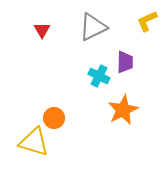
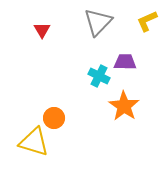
gray triangle: moved 5 px right, 5 px up; rotated 20 degrees counterclockwise
purple trapezoid: rotated 90 degrees counterclockwise
orange star: moved 1 px right, 4 px up; rotated 12 degrees counterclockwise
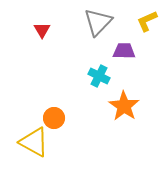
purple trapezoid: moved 1 px left, 11 px up
yellow triangle: rotated 12 degrees clockwise
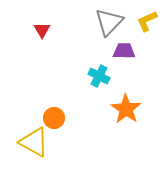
gray triangle: moved 11 px right
orange star: moved 2 px right, 3 px down
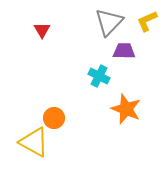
orange star: rotated 12 degrees counterclockwise
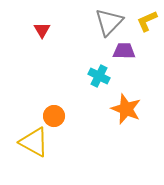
orange circle: moved 2 px up
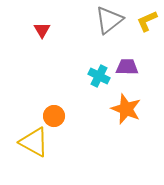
gray triangle: moved 2 px up; rotated 8 degrees clockwise
purple trapezoid: moved 3 px right, 16 px down
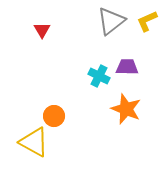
gray triangle: moved 2 px right, 1 px down
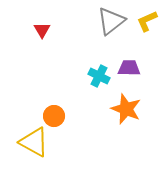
purple trapezoid: moved 2 px right, 1 px down
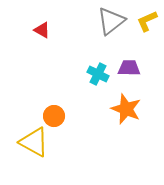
red triangle: rotated 30 degrees counterclockwise
cyan cross: moved 1 px left, 2 px up
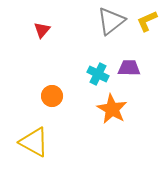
red triangle: rotated 42 degrees clockwise
orange star: moved 14 px left; rotated 8 degrees clockwise
orange circle: moved 2 px left, 20 px up
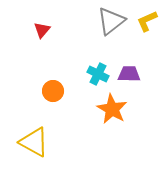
purple trapezoid: moved 6 px down
orange circle: moved 1 px right, 5 px up
